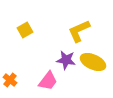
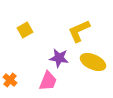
purple star: moved 7 px left, 2 px up
pink trapezoid: rotated 15 degrees counterclockwise
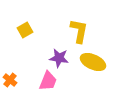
yellow L-shape: rotated 125 degrees clockwise
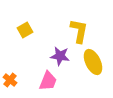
purple star: moved 1 px right, 2 px up
yellow ellipse: rotated 40 degrees clockwise
